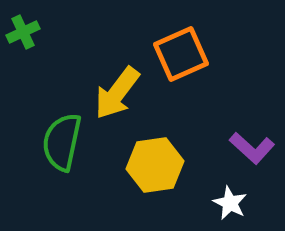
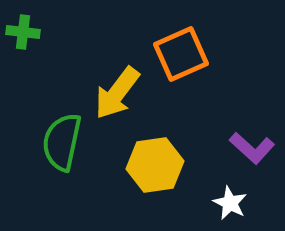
green cross: rotated 32 degrees clockwise
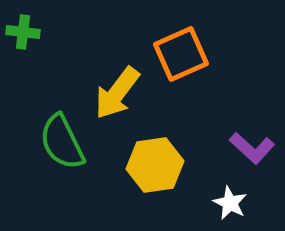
green semicircle: rotated 38 degrees counterclockwise
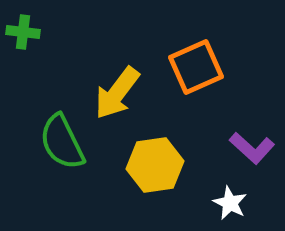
orange square: moved 15 px right, 13 px down
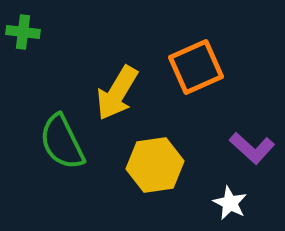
yellow arrow: rotated 6 degrees counterclockwise
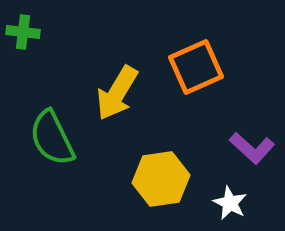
green semicircle: moved 10 px left, 4 px up
yellow hexagon: moved 6 px right, 14 px down
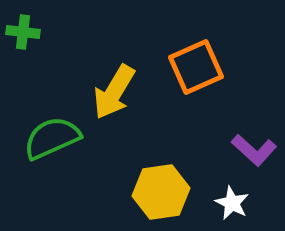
yellow arrow: moved 3 px left, 1 px up
green semicircle: rotated 92 degrees clockwise
purple L-shape: moved 2 px right, 2 px down
yellow hexagon: moved 13 px down
white star: moved 2 px right
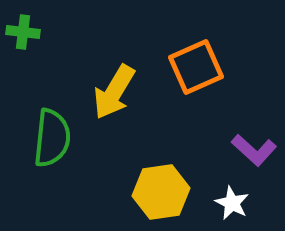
green semicircle: rotated 120 degrees clockwise
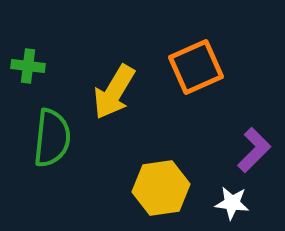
green cross: moved 5 px right, 34 px down
purple L-shape: rotated 87 degrees counterclockwise
yellow hexagon: moved 4 px up
white star: rotated 20 degrees counterclockwise
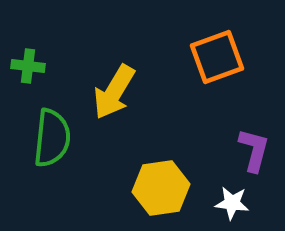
orange square: moved 21 px right, 10 px up; rotated 4 degrees clockwise
purple L-shape: rotated 30 degrees counterclockwise
